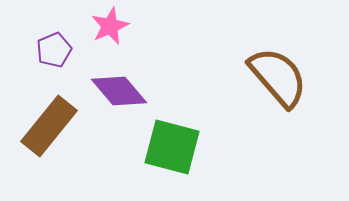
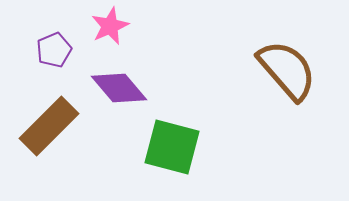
brown semicircle: moved 9 px right, 7 px up
purple diamond: moved 3 px up
brown rectangle: rotated 6 degrees clockwise
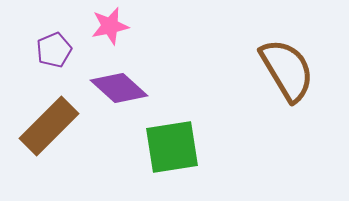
pink star: rotated 12 degrees clockwise
brown semicircle: rotated 10 degrees clockwise
purple diamond: rotated 8 degrees counterclockwise
green square: rotated 24 degrees counterclockwise
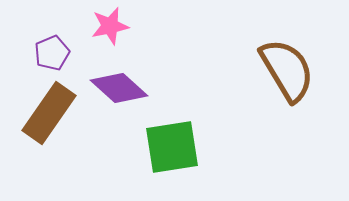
purple pentagon: moved 2 px left, 3 px down
brown rectangle: moved 13 px up; rotated 10 degrees counterclockwise
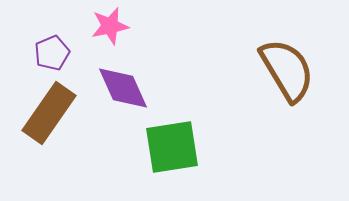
purple diamond: moved 4 px right; rotated 24 degrees clockwise
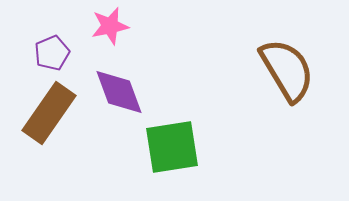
purple diamond: moved 4 px left, 4 px down; rotated 4 degrees clockwise
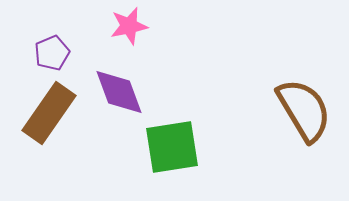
pink star: moved 19 px right
brown semicircle: moved 17 px right, 40 px down
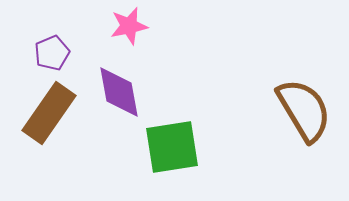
purple diamond: rotated 10 degrees clockwise
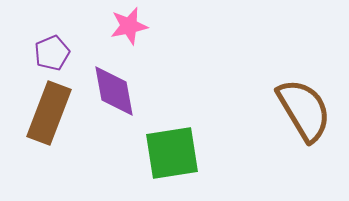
purple diamond: moved 5 px left, 1 px up
brown rectangle: rotated 14 degrees counterclockwise
green square: moved 6 px down
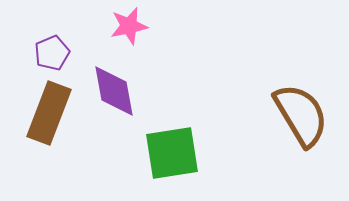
brown semicircle: moved 3 px left, 5 px down
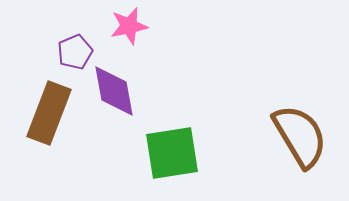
purple pentagon: moved 23 px right, 1 px up
brown semicircle: moved 1 px left, 21 px down
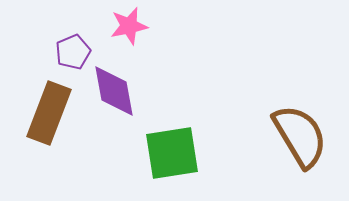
purple pentagon: moved 2 px left
